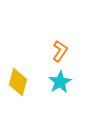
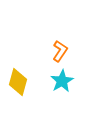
cyan star: moved 2 px right, 1 px up
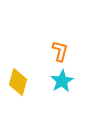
orange L-shape: rotated 20 degrees counterclockwise
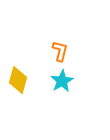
yellow diamond: moved 2 px up
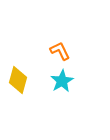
orange L-shape: rotated 40 degrees counterclockwise
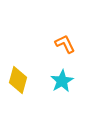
orange L-shape: moved 5 px right, 7 px up
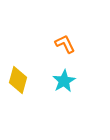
cyan star: moved 2 px right
